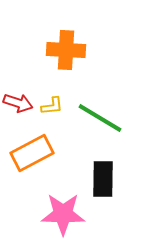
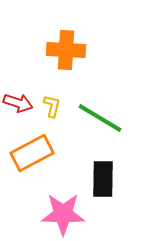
yellow L-shape: rotated 70 degrees counterclockwise
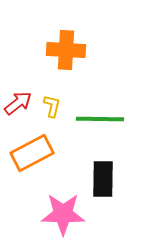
red arrow: rotated 56 degrees counterclockwise
green line: moved 1 px down; rotated 30 degrees counterclockwise
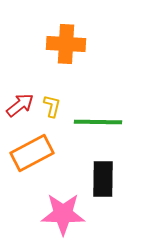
orange cross: moved 6 px up
red arrow: moved 2 px right, 2 px down
green line: moved 2 px left, 3 px down
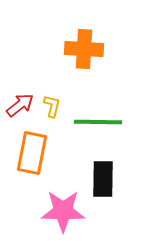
orange cross: moved 18 px right, 5 px down
orange rectangle: rotated 51 degrees counterclockwise
pink star: moved 3 px up
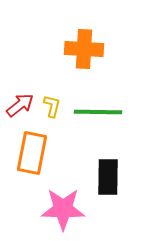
green line: moved 10 px up
black rectangle: moved 5 px right, 2 px up
pink star: moved 2 px up
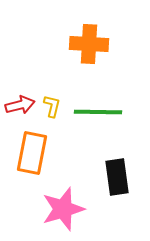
orange cross: moved 5 px right, 5 px up
red arrow: rotated 24 degrees clockwise
black rectangle: moved 9 px right; rotated 9 degrees counterclockwise
pink star: rotated 18 degrees counterclockwise
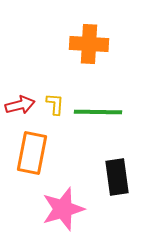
yellow L-shape: moved 3 px right, 2 px up; rotated 10 degrees counterclockwise
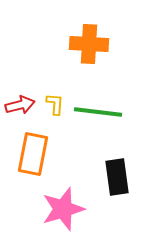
green line: rotated 6 degrees clockwise
orange rectangle: moved 1 px right, 1 px down
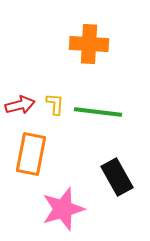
orange rectangle: moved 2 px left
black rectangle: rotated 21 degrees counterclockwise
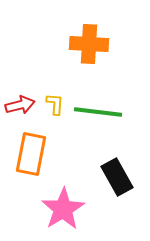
pink star: rotated 15 degrees counterclockwise
